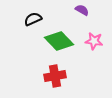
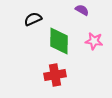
green diamond: rotated 44 degrees clockwise
red cross: moved 1 px up
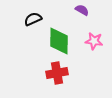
red cross: moved 2 px right, 2 px up
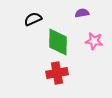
purple semicircle: moved 3 px down; rotated 40 degrees counterclockwise
green diamond: moved 1 px left, 1 px down
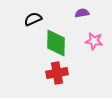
green diamond: moved 2 px left, 1 px down
